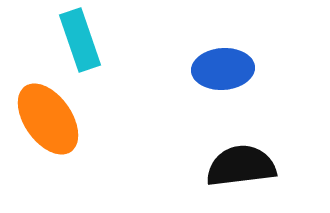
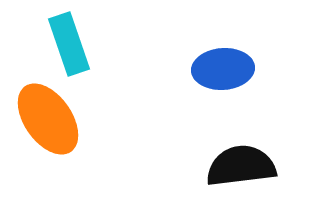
cyan rectangle: moved 11 px left, 4 px down
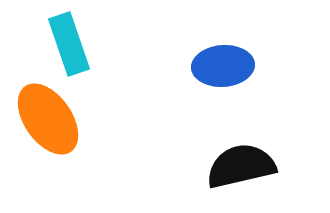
blue ellipse: moved 3 px up
black semicircle: rotated 6 degrees counterclockwise
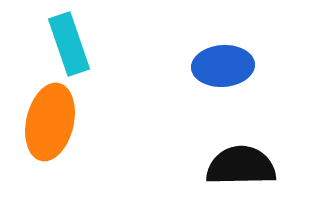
orange ellipse: moved 2 px right, 3 px down; rotated 48 degrees clockwise
black semicircle: rotated 12 degrees clockwise
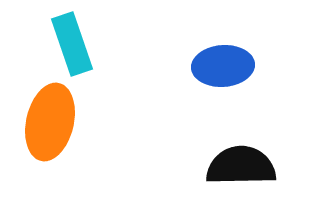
cyan rectangle: moved 3 px right
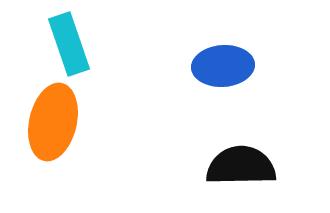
cyan rectangle: moved 3 px left
orange ellipse: moved 3 px right
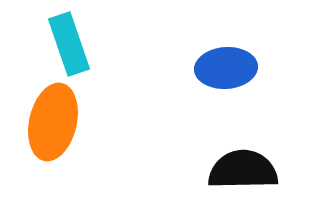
blue ellipse: moved 3 px right, 2 px down
black semicircle: moved 2 px right, 4 px down
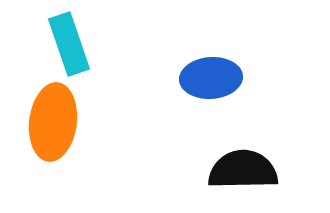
blue ellipse: moved 15 px left, 10 px down
orange ellipse: rotated 6 degrees counterclockwise
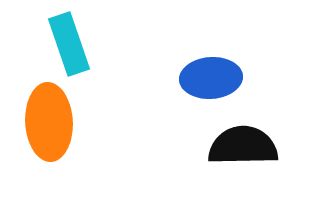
orange ellipse: moved 4 px left; rotated 10 degrees counterclockwise
black semicircle: moved 24 px up
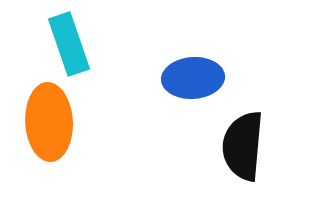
blue ellipse: moved 18 px left
black semicircle: rotated 84 degrees counterclockwise
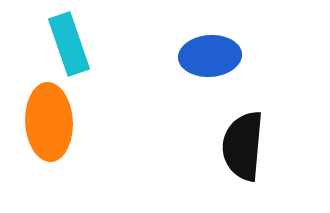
blue ellipse: moved 17 px right, 22 px up
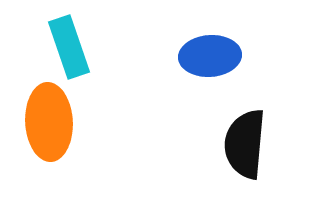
cyan rectangle: moved 3 px down
black semicircle: moved 2 px right, 2 px up
